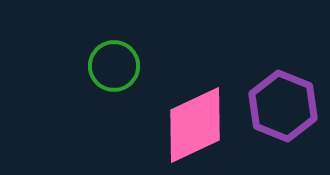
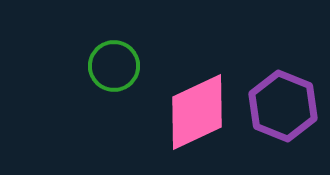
pink diamond: moved 2 px right, 13 px up
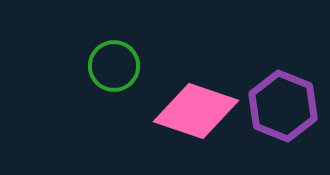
pink diamond: moved 1 px left, 1 px up; rotated 44 degrees clockwise
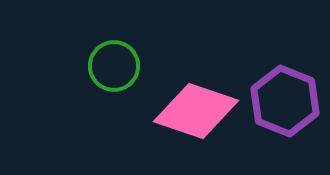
purple hexagon: moved 2 px right, 5 px up
